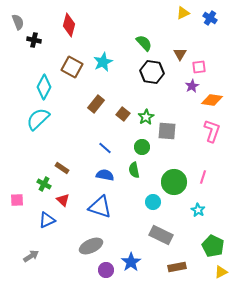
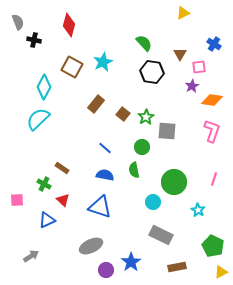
blue cross at (210, 18): moved 4 px right, 26 px down
pink line at (203, 177): moved 11 px right, 2 px down
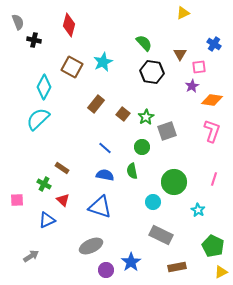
gray square at (167, 131): rotated 24 degrees counterclockwise
green semicircle at (134, 170): moved 2 px left, 1 px down
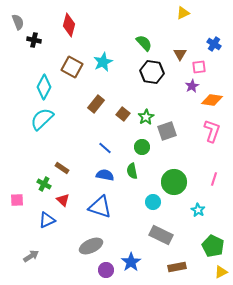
cyan semicircle at (38, 119): moved 4 px right
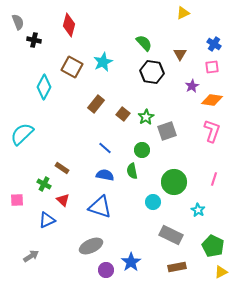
pink square at (199, 67): moved 13 px right
cyan semicircle at (42, 119): moved 20 px left, 15 px down
green circle at (142, 147): moved 3 px down
gray rectangle at (161, 235): moved 10 px right
